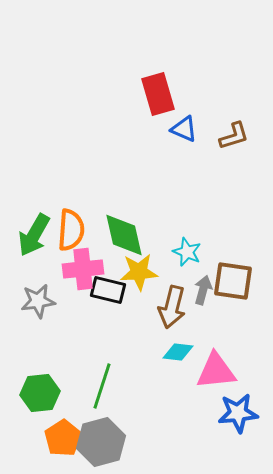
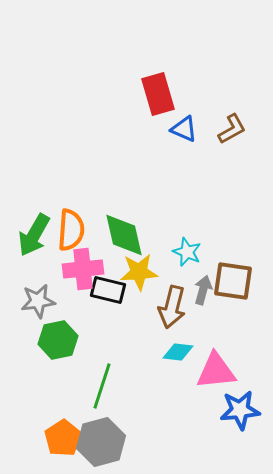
brown L-shape: moved 2 px left, 7 px up; rotated 12 degrees counterclockwise
green hexagon: moved 18 px right, 53 px up; rotated 6 degrees counterclockwise
blue star: moved 2 px right, 3 px up
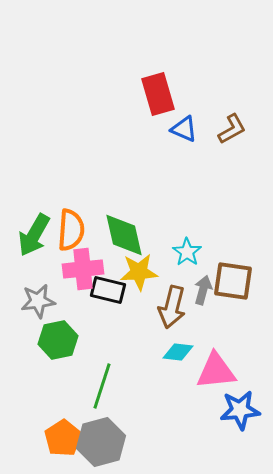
cyan star: rotated 12 degrees clockwise
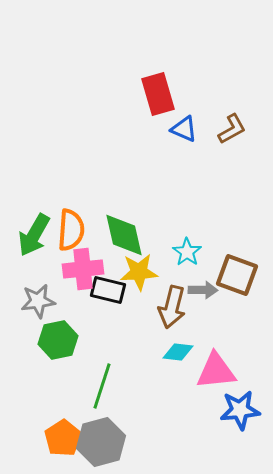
brown square: moved 4 px right, 6 px up; rotated 12 degrees clockwise
gray arrow: rotated 76 degrees clockwise
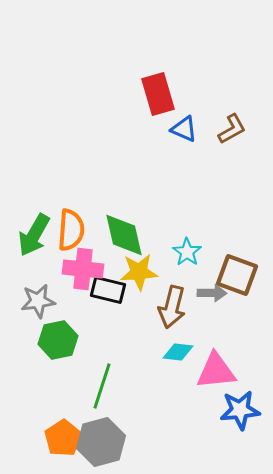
pink cross: rotated 12 degrees clockwise
gray arrow: moved 9 px right, 3 px down
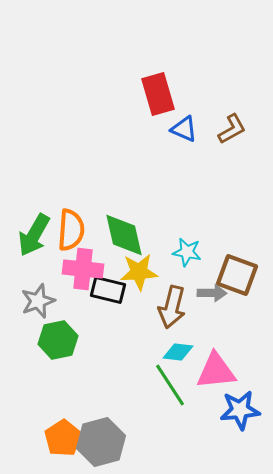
cyan star: rotated 24 degrees counterclockwise
gray star: rotated 12 degrees counterclockwise
green line: moved 68 px right, 1 px up; rotated 51 degrees counterclockwise
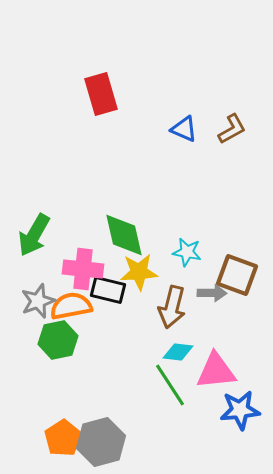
red rectangle: moved 57 px left
orange semicircle: moved 76 px down; rotated 105 degrees counterclockwise
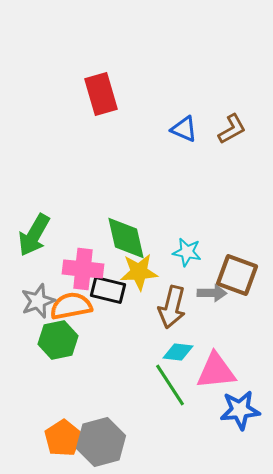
green diamond: moved 2 px right, 3 px down
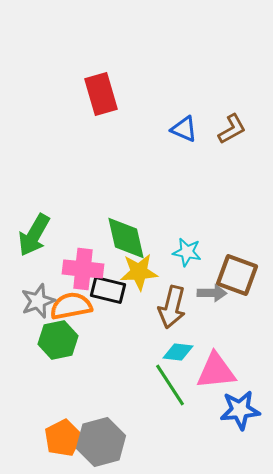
orange pentagon: rotated 6 degrees clockwise
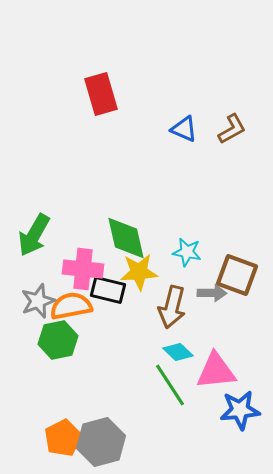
cyan diamond: rotated 36 degrees clockwise
